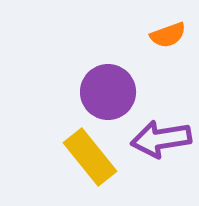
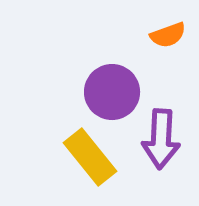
purple circle: moved 4 px right
purple arrow: rotated 78 degrees counterclockwise
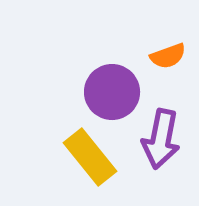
orange semicircle: moved 21 px down
purple arrow: rotated 8 degrees clockwise
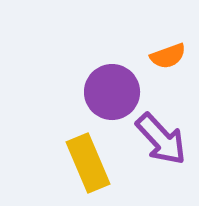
purple arrow: rotated 54 degrees counterclockwise
yellow rectangle: moved 2 px left, 6 px down; rotated 16 degrees clockwise
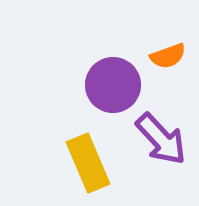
purple circle: moved 1 px right, 7 px up
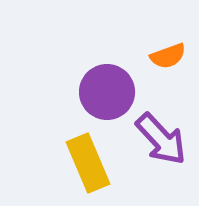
purple circle: moved 6 px left, 7 px down
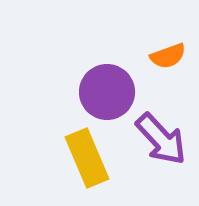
yellow rectangle: moved 1 px left, 5 px up
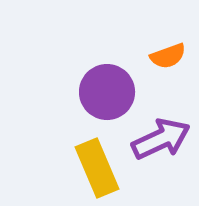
purple arrow: rotated 72 degrees counterclockwise
yellow rectangle: moved 10 px right, 10 px down
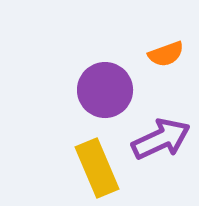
orange semicircle: moved 2 px left, 2 px up
purple circle: moved 2 px left, 2 px up
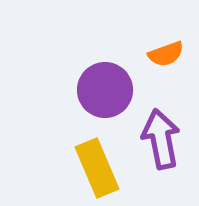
purple arrow: rotated 76 degrees counterclockwise
